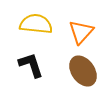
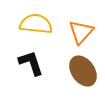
black L-shape: moved 2 px up
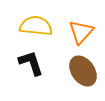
yellow semicircle: moved 2 px down
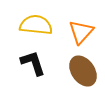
yellow semicircle: moved 1 px up
black L-shape: moved 2 px right
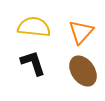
yellow semicircle: moved 2 px left, 2 px down
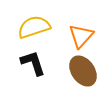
yellow semicircle: rotated 24 degrees counterclockwise
orange triangle: moved 4 px down
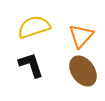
black L-shape: moved 2 px left, 2 px down
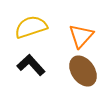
yellow semicircle: moved 3 px left
black L-shape: rotated 24 degrees counterclockwise
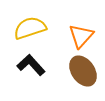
yellow semicircle: moved 1 px left, 1 px down
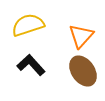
yellow semicircle: moved 2 px left, 3 px up
